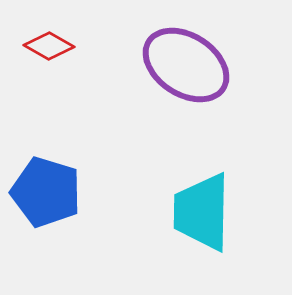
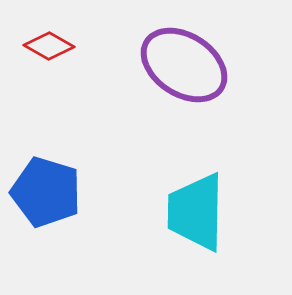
purple ellipse: moved 2 px left
cyan trapezoid: moved 6 px left
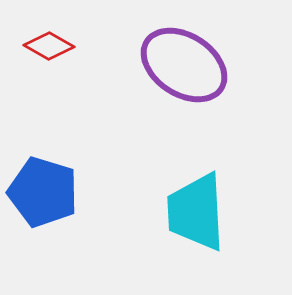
blue pentagon: moved 3 px left
cyan trapezoid: rotated 4 degrees counterclockwise
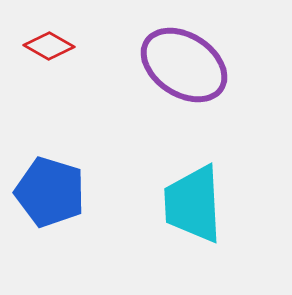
blue pentagon: moved 7 px right
cyan trapezoid: moved 3 px left, 8 px up
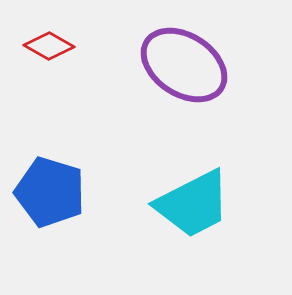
cyan trapezoid: rotated 114 degrees counterclockwise
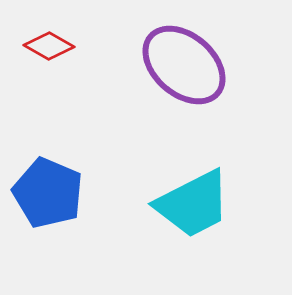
purple ellipse: rotated 8 degrees clockwise
blue pentagon: moved 2 px left, 1 px down; rotated 6 degrees clockwise
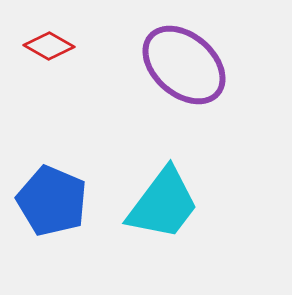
blue pentagon: moved 4 px right, 8 px down
cyan trapezoid: moved 30 px left; rotated 26 degrees counterclockwise
